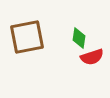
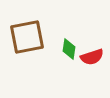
green diamond: moved 10 px left, 11 px down
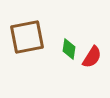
red semicircle: rotated 40 degrees counterclockwise
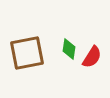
brown square: moved 16 px down
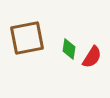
brown square: moved 15 px up
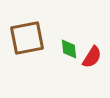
green diamond: rotated 15 degrees counterclockwise
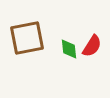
red semicircle: moved 11 px up
